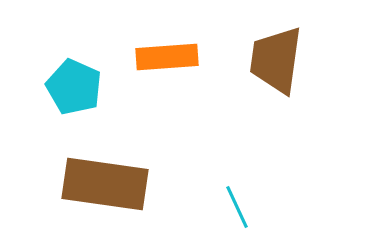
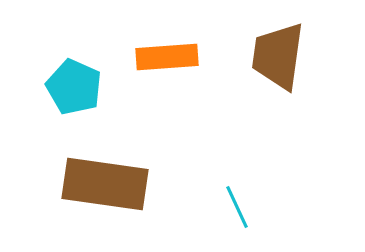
brown trapezoid: moved 2 px right, 4 px up
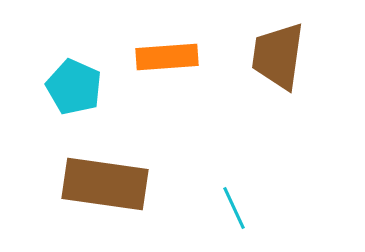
cyan line: moved 3 px left, 1 px down
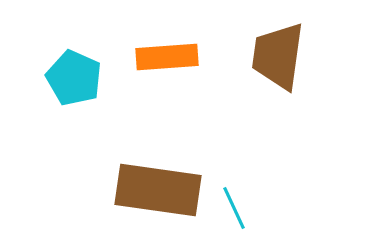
cyan pentagon: moved 9 px up
brown rectangle: moved 53 px right, 6 px down
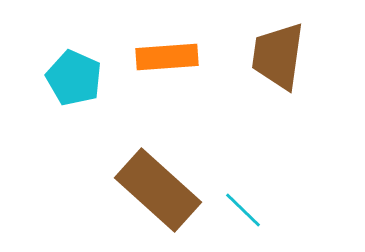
brown rectangle: rotated 34 degrees clockwise
cyan line: moved 9 px right, 2 px down; rotated 21 degrees counterclockwise
